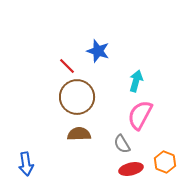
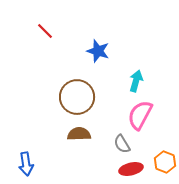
red line: moved 22 px left, 35 px up
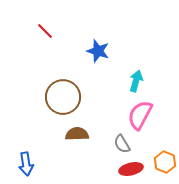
brown circle: moved 14 px left
brown semicircle: moved 2 px left
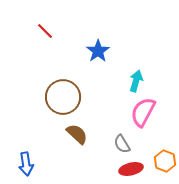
blue star: rotated 20 degrees clockwise
pink semicircle: moved 3 px right, 3 px up
brown semicircle: rotated 45 degrees clockwise
orange hexagon: moved 1 px up
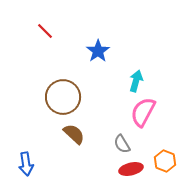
brown semicircle: moved 3 px left
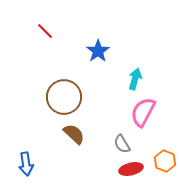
cyan arrow: moved 1 px left, 2 px up
brown circle: moved 1 px right
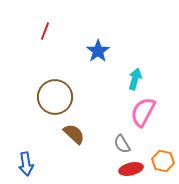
red line: rotated 66 degrees clockwise
brown circle: moved 9 px left
orange hexagon: moved 2 px left; rotated 10 degrees counterclockwise
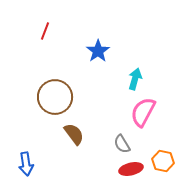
brown semicircle: rotated 10 degrees clockwise
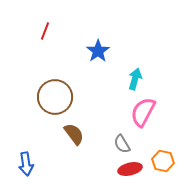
red ellipse: moved 1 px left
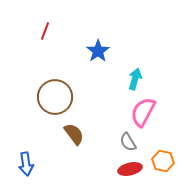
gray semicircle: moved 6 px right, 2 px up
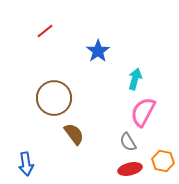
red line: rotated 30 degrees clockwise
brown circle: moved 1 px left, 1 px down
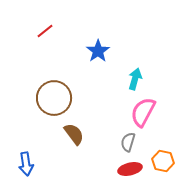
gray semicircle: rotated 48 degrees clockwise
